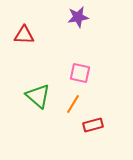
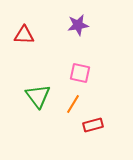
purple star: moved 8 px down
green triangle: rotated 12 degrees clockwise
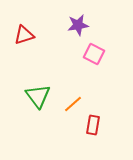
red triangle: rotated 20 degrees counterclockwise
pink square: moved 14 px right, 19 px up; rotated 15 degrees clockwise
orange line: rotated 18 degrees clockwise
red rectangle: rotated 66 degrees counterclockwise
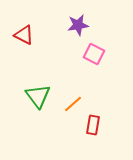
red triangle: rotated 45 degrees clockwise
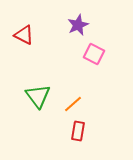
purple star: rotated 15 degrees counterclockwise
red rectangle: moved 15 px left, 6 px down
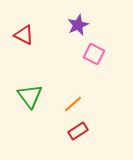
green triangle: moved 8 px left
red rectangle: rotated 48 degrees clockwise
